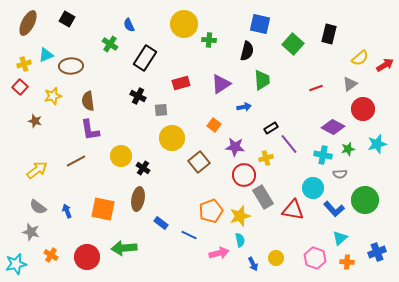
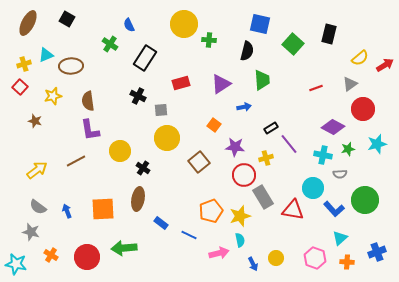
yellow circle at (172, 138): moved 5 px left
yellow circle at (121, 156): moved 1 px left, 5 px up
orange square at (103, 209): rotated 15 degrees counterclockwise
cyan star at (16, 264): rotated 25 degrees clockwise
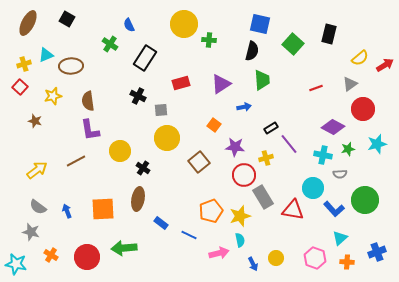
black semicircle at (247, 51): moved 5 px right
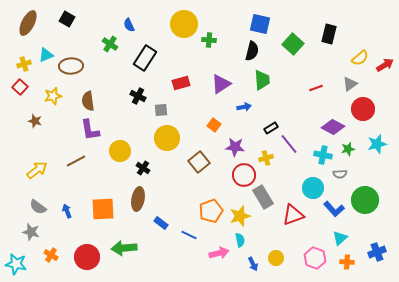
red triangle at (293, 210): moved 5 px down; rotated 30 degrees counterclockwise
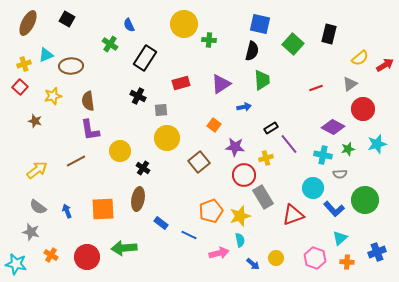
blue arrow at (253, 264): rotated 24 degrees counterclockwise
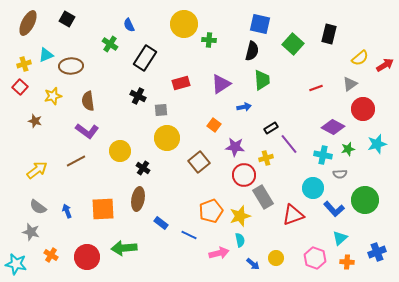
purple L-shape at (90, 130): moved 3 px left, 1 px down; rotated 45 degrees counterclockwise
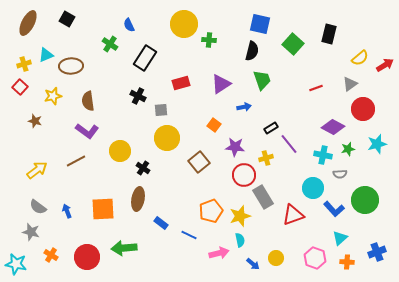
green trapezoid at (262, 80): rotated 15 degrees counterclockwise
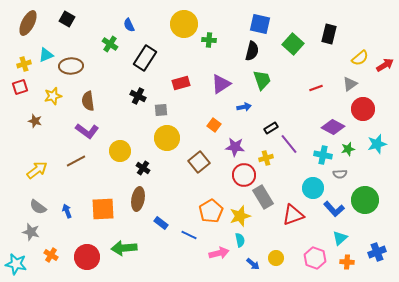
red square at (20, 87): rotated 28 degrees clockwise
orange pentagon at (211, 211): rotated 10 degrees counterclockwise
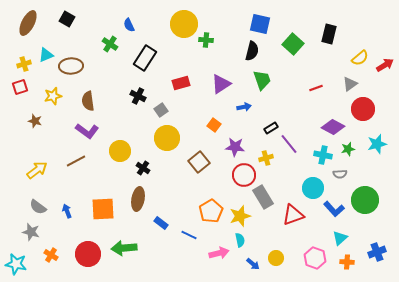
green cross at (209, 40): moved 3 px left
gray square at (161, 110): rotated 32 degrees counterclockwise
red circle at (87, 257): moved 1 px right, 3 px up
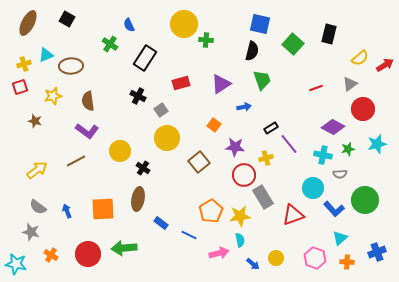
yellow star at (240, 216): rotated 10 degrees clockwise
